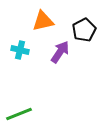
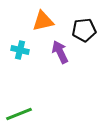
black pentagon: rotated 20 degrees clockwise
purple arrow: rotated 60 degrees counterclockwise
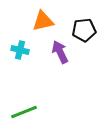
green line: moved 5 px right, 2 px up
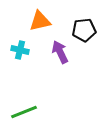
orange triangle: moved 3 px left
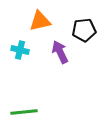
green line: rotated 16 degrees clockwise
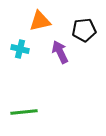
cyan cross: moved 1 px up
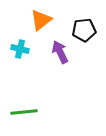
orange triangle: moved 1 px right, 1 px up; rotated 25 degrees counterclockwise
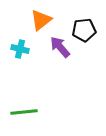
purple arrow: moved 5 px up; rotated 15 degrees counterclockwise
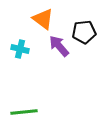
orange triangle: moved 2 px right, 1 px up; rotated 45 degrees counterclockwise
black pentagon: moved 2 px down
purple arrow: moved 1 px left, 1 px up
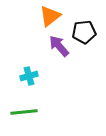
orange triangle: moved 7 px right, 3 px up; rotated 45 degrees clockwise
cyan cross: moved 9 px right, 27 px down; rotated 30 degrees counterclockwise
